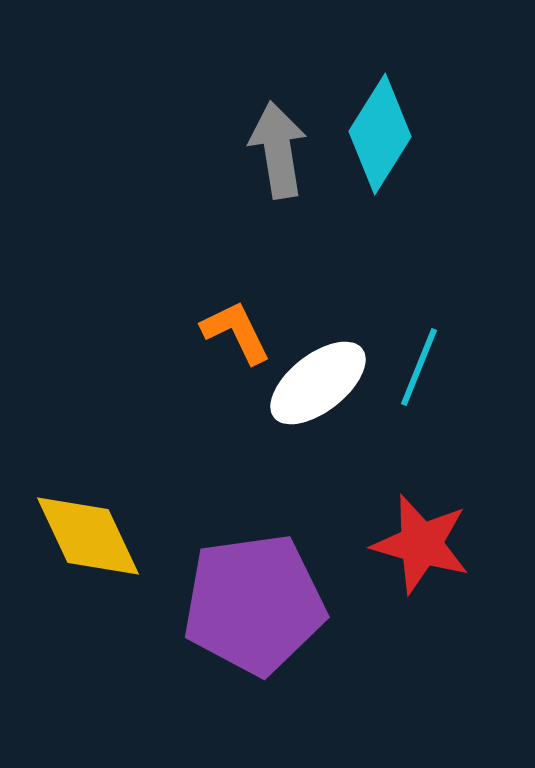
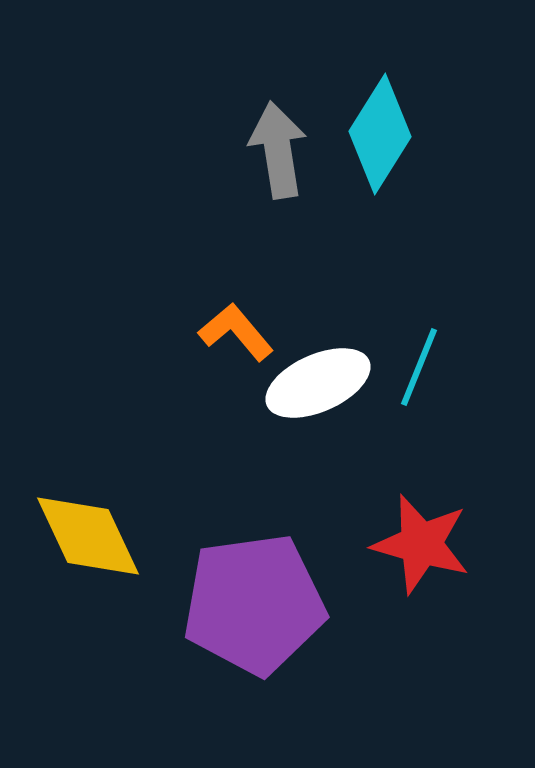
orange L-shape: rotated 14 degrees counterclockwise
white ellipse: rotated 14 degrees clockwise
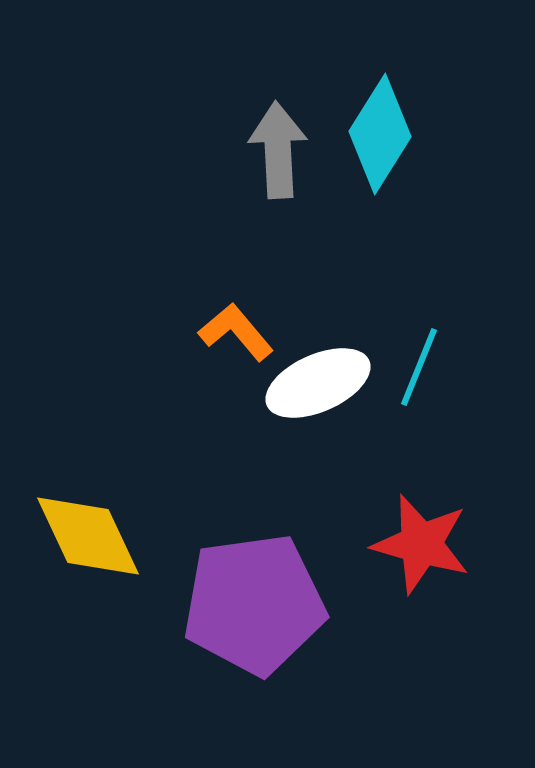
gray arrow: rotated 6 degrees clockwise
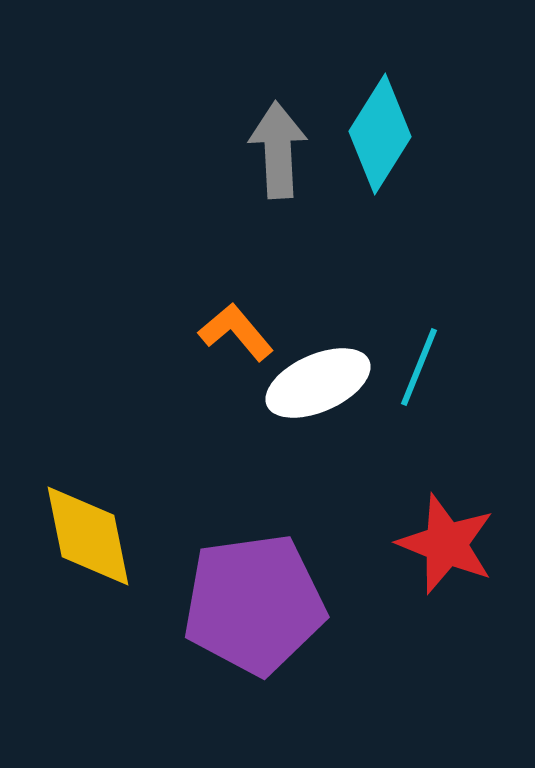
yellow diamond: rotated 14 degrees clockwise
red star: moved 25 px right; rotated 6 degrees clockwise
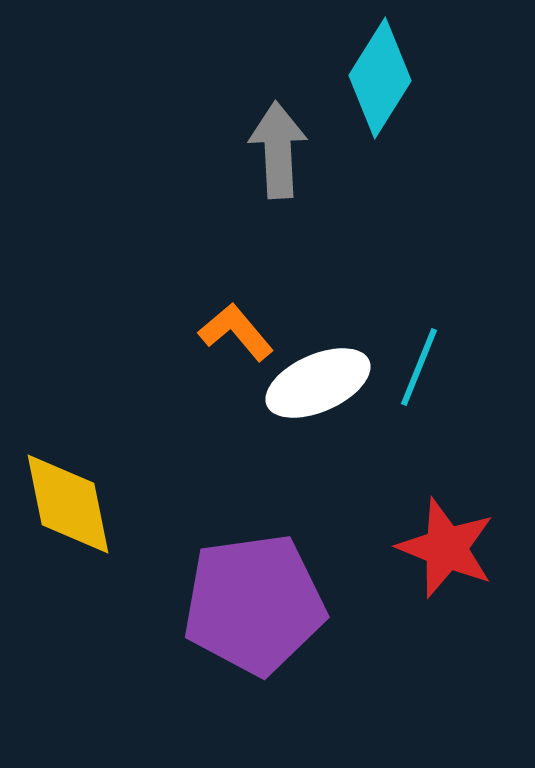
cyan diamond: moved 56 px up
yellow diamond: moved 20 px left, 32 px up
red star: moved 4 px down
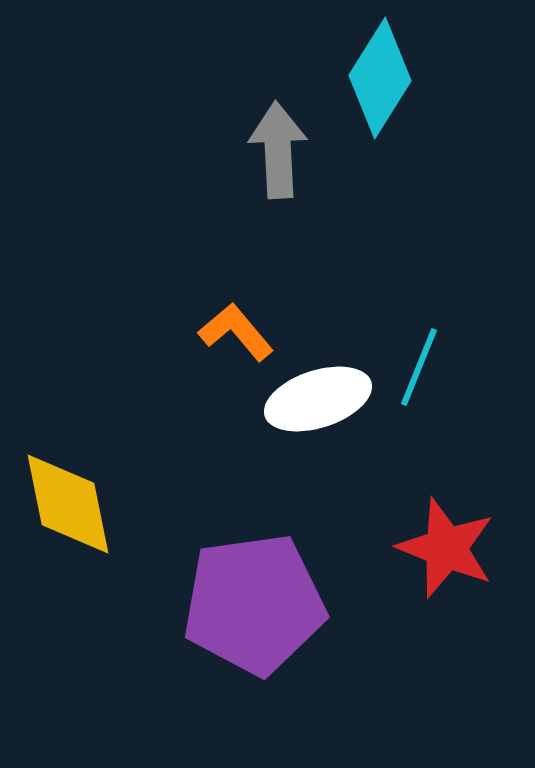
white ellipse: moved 16 px down; rotated 6 degrees clockwise
